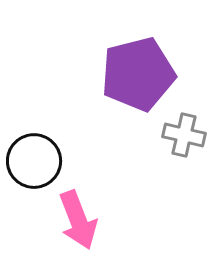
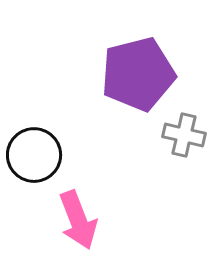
black circle: moved 6 px up
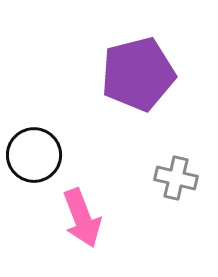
gray cross: moved 8 px left, 43 px down
pink arrow: moved 4 px right, 2 px up
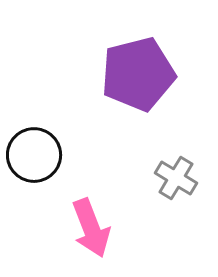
gray cross: rotated 18 degrees clockwise
pink arrow: moved 9 px right, 10 px down
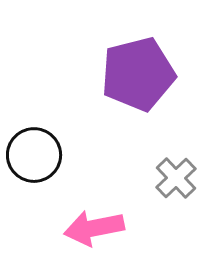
gray cross: rotated 15 degrees clockwise
pink arrow: moved 3 px right; rotated 100 degrees clockwise
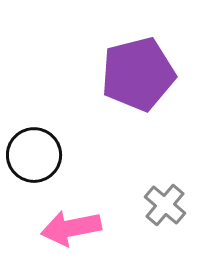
gray cross: moved 11 px left, 27 px down; rotated 6 degrees counterclockwise
pink arrow: moved 23 px left
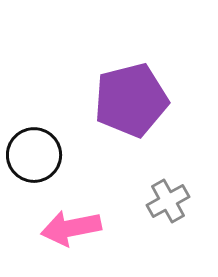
purple pentagon: moved 7 px left, 26 px down
gray cross: moved 3 px right, 4 px up; rotated 21 degrees clockwise
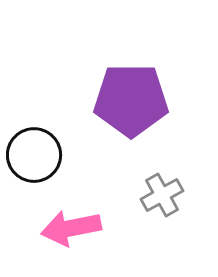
purple pentagon: rotated 14 degrees clockwise
gray cross: moved 6 px left, 6 px up
